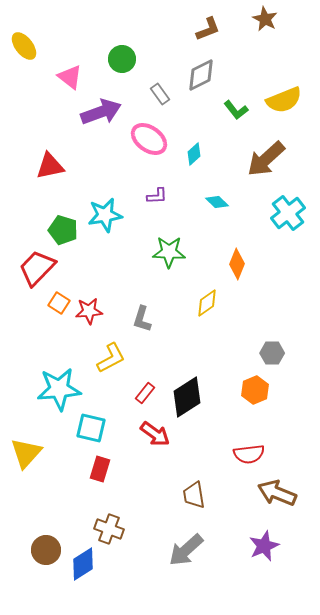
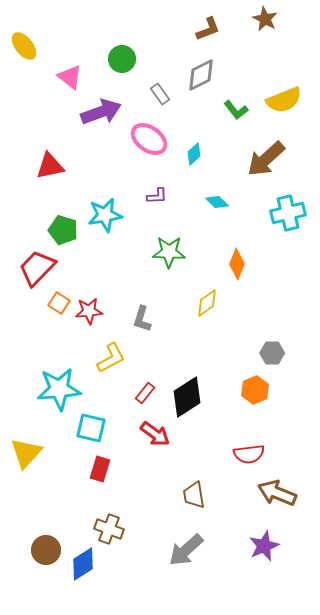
cyan cross at (288, 213): rotated 24 degrees clockwise
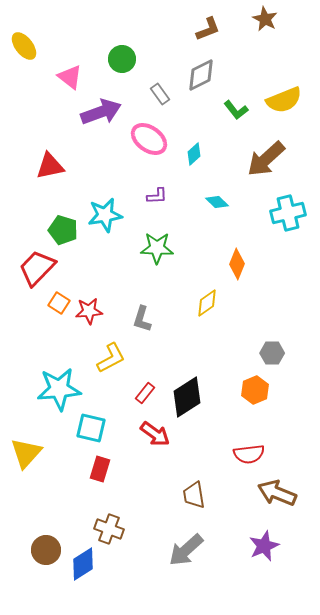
green star at (169, 252): moved 12 px left, 4 px up
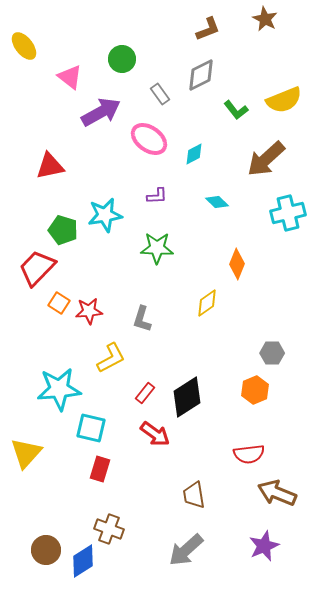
purple arrow at (101, 112): rotated 9 degrees counterclockwise
cyan diamond at (194, 154): rotated 15 degrees clockwise
blue diamond at (83, 564): moved 3 px up
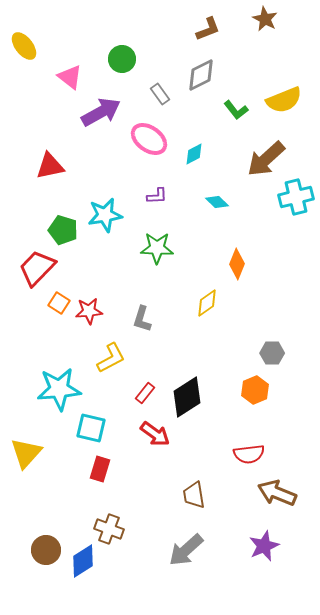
cyan cross at (288, 213): moved 8 px right, 16 px up
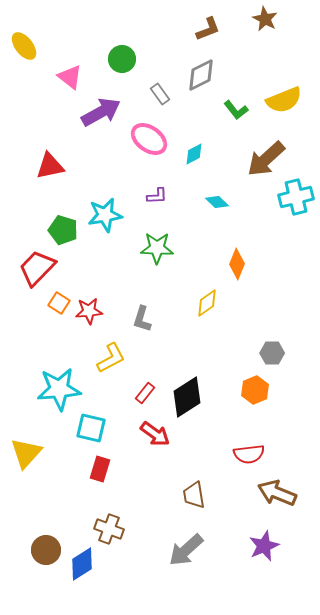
blue diamond at (83, 561): moved 1 px left, 3 px down
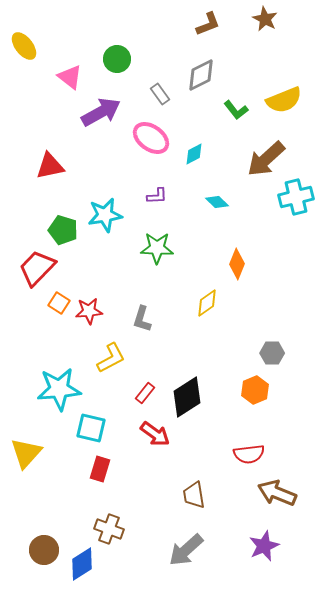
brown L-shape at (208, 29): moved 5 px up
green circle at (122, 59): moved 5 px left
pink ellipse at (149, 139): moved 2 px right, 1 px up
brown circle at (46, 550): moved 2 px left
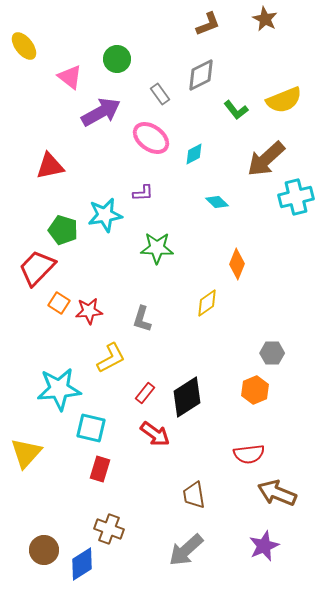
purple L-shape at (157, 196): moved 14 px left, 3 px up
